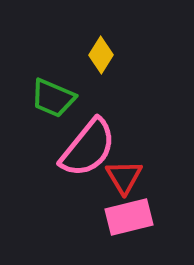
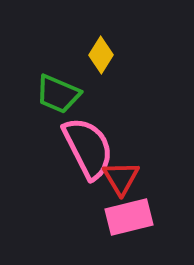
green trapezoid: moved 5 px right, 4 px up
pink semicircle: rotated 66 degrees counterclockwise
red triangle: moved 3 px left, 1 px down
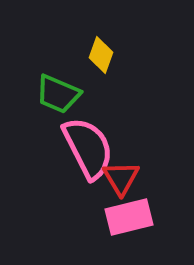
yellow diamond: rotated 12 degrees counterclockwise
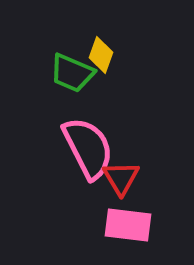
green trapezoid: moved 14 px right, 21 px up
pink rectangle: moved 1 px left, 8 px down; rotated 21 degrees clockwise
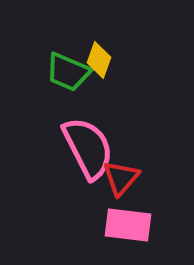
yellow diamond: moved 2 px left, 5 px down
green trapezoid: moved 4 px left, 1 px up
red triangle: rotated 12 degrees clockwise
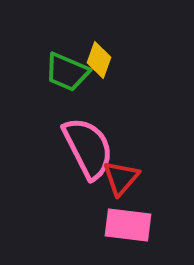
green trapezoid: moved 1 px left
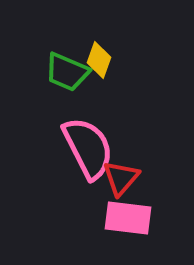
pink rectangle: moved 7 px up
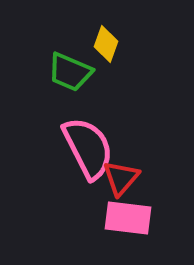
yellow diamond: moved 7 px right, 16 px up
green trapezoid: moved 3 px right
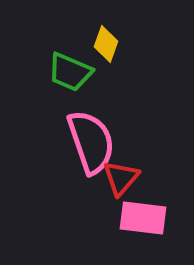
pink semicircle: moved 3 px right, 6 px up; rotated 8 degrees clockwise
pink rectangle: moved 15 px right
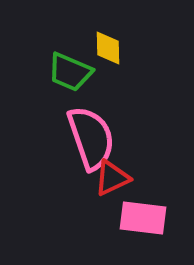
yellow diamond: moved 2 px right, 4 px down; rotated 21 degrees counterclockwise
pink semicircle: moved 4 px up
red triangle: moved 9 px left; rotated 24 degrees clockwise
